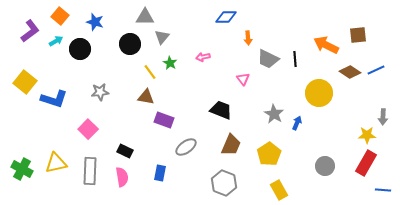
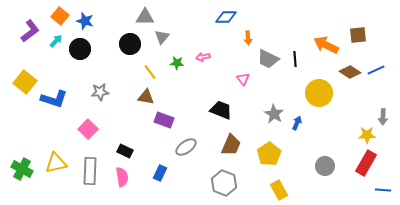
blue star at (95, 22): moved 10 px left, 1 px up
cyan arrow at (56, 41): rotated 16 degrees counterclockwise
green star at (170, 63): moved 7 px right; rotated 24 degrees counterclockwise
blue rectangle at (160, 173): rotated 14 degrees clockwise
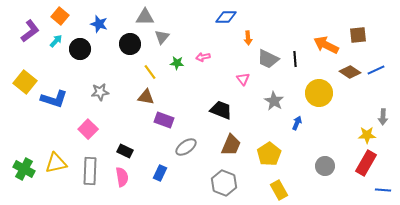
blue star at (85, 21): moved 14 px right, 3 px down
gray star at (274, 114): moved 13 px up
green cross at (22, 169): moved 2 px right
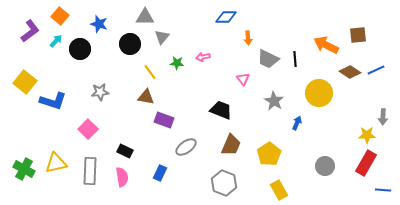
blue L-shape at (54, 99): moved 1 px left, 2 px down
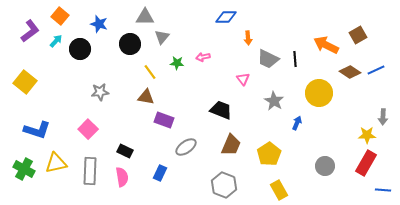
brown square at (358, 35): rotated 24 degrees counterclockwise
blue L-shape at (53, 101): moved 16 px left, 29 px down
gray hexagon at (224, 183): moved 2 px down
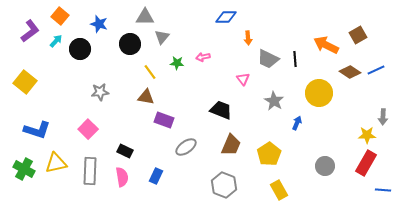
blue rectangle at (160, 173): moved 4 px left, 3 px down
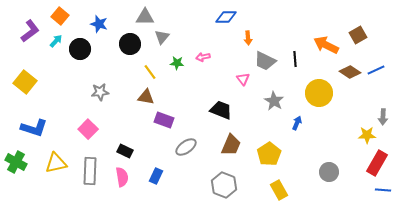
gray trapezoid at (268, 59): moved 3 px left, 2 px down
blue L-shape at (37, 130): moved 3 px left, 2 px up
red rectangle at (366, 163): moved 11 px right
gray circle at (325, 166): moved 4 px right, 6 px down
green cross at (24, 169): moved 8 px left, 7 px up
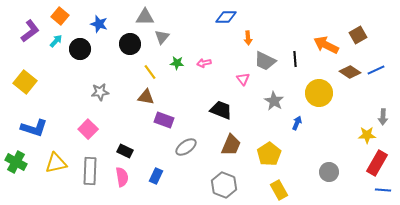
pink arrow at (203, 57): moved 1 px right, 6 px down
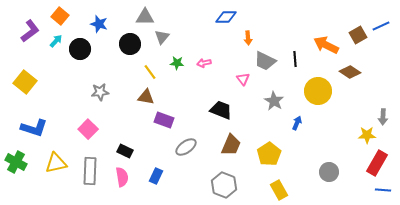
blue line at (376, 70): moved 5 px right, 44 px up
yellow circle at (319, 93): moved 1 px left, 2 px up
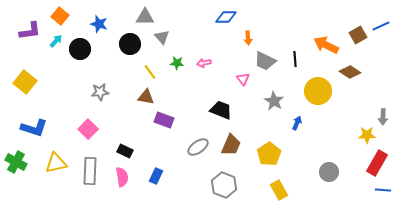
purple L-shape at (30, 31): rotated 30 degrees clockwise
gray triangle at (162, 37): rotated 21 degrees counterclockwise
gray ellipse at (186, 147): moved 12 px right
